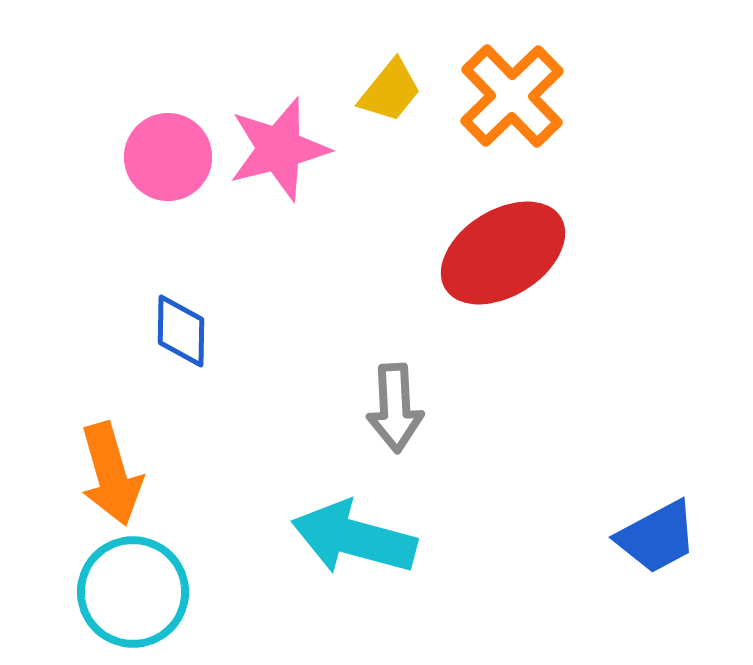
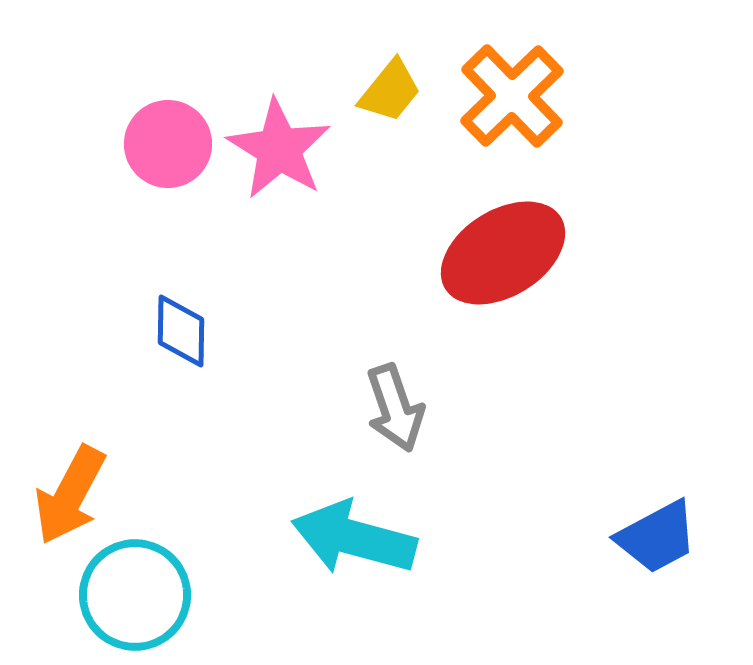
pink star: rotated 26 degrees counterclockwise
pink circle: moved 13 px up
gray arrow: rotated 16 degrees counterclockwise
orange arrow: moved 41 px left, 21 px down; rotated 44 degrees clockwise
cyan circle: moved 2 px right, 3 px down
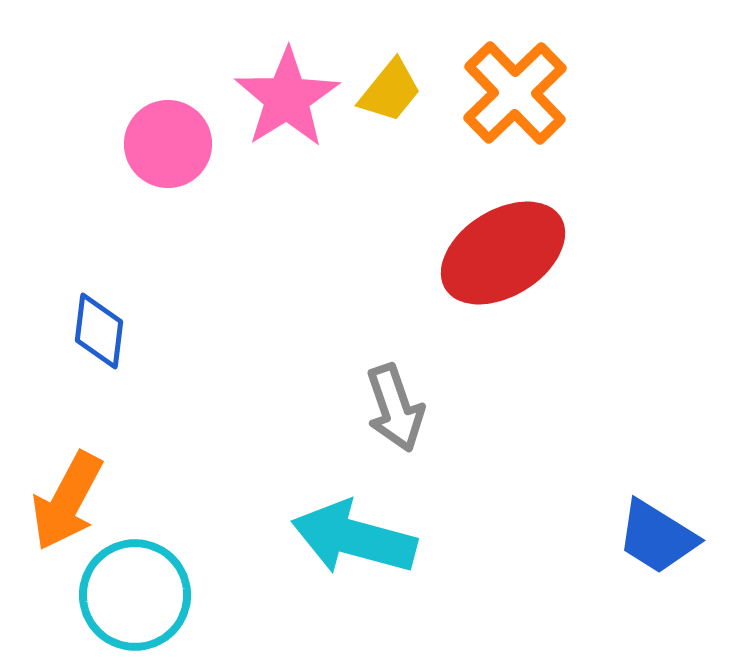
orange cross: moved 3 px right, 3 px up
pink star: moved 8 px right, 51 px up; rotated 8 degrees clockwise
blue diamond: moved 82 px left; rotated 6 degrees clockwise
orange arrow: moved 3 px left, 6 px down
blue trapezoid: rotated 60 degrees clockwise
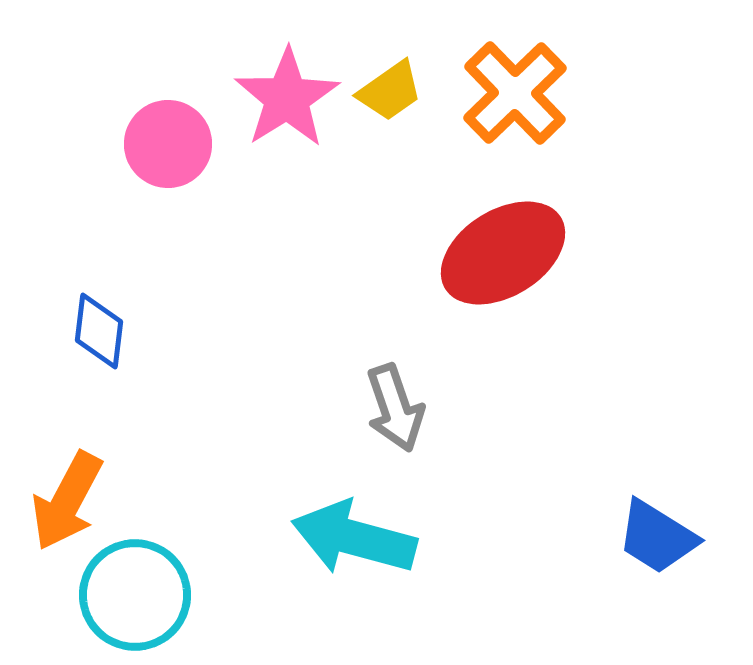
yellow trapezoid: rotated 16 degrees clockwise
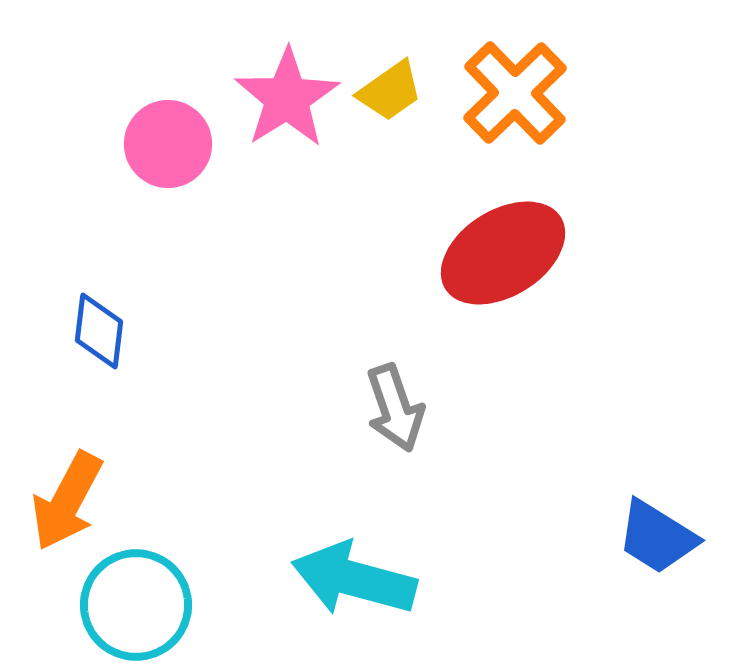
cyan arrow: moved 41 px down
cyan circle: moved 1 px right, 10 px down
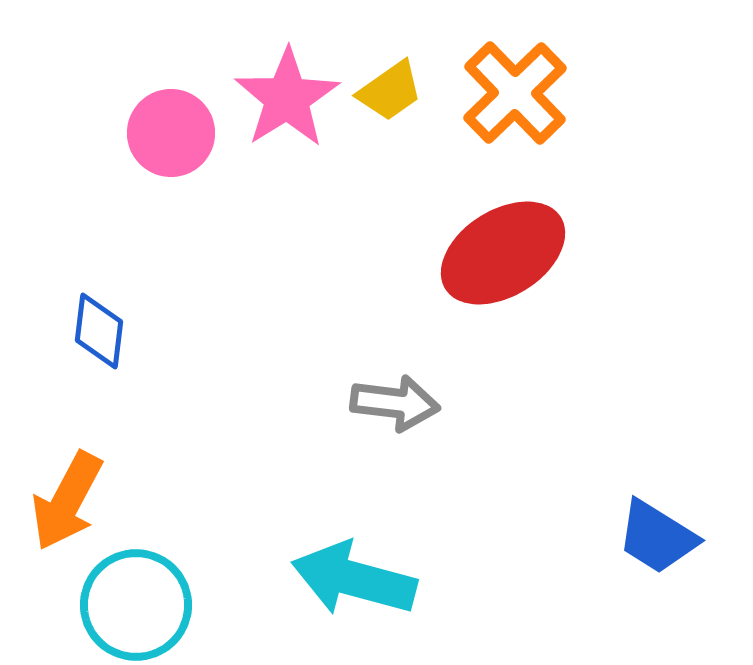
pink circle: moved 3 px right, 11 px up
gray arrow: moved 5 px up; rotated 64 degrees counterclockwise
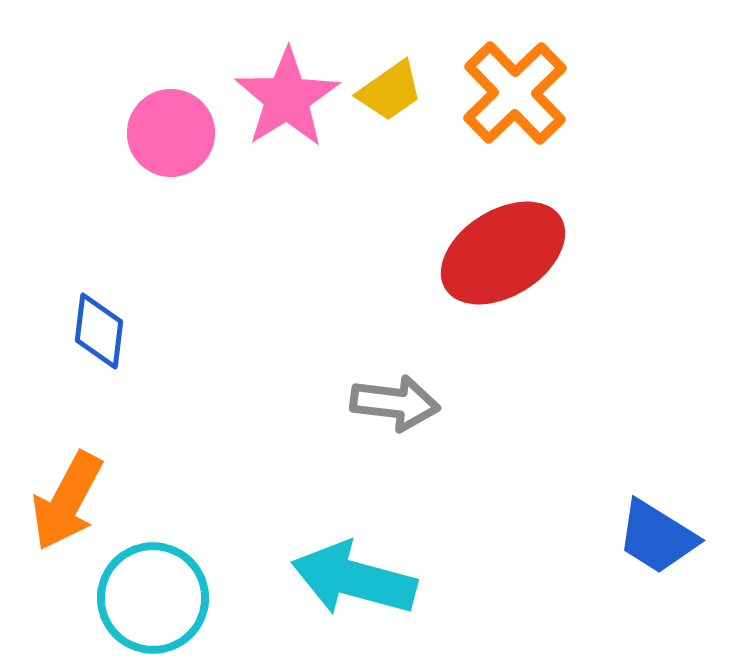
cyan circle: moved 17 px right, 7 px up
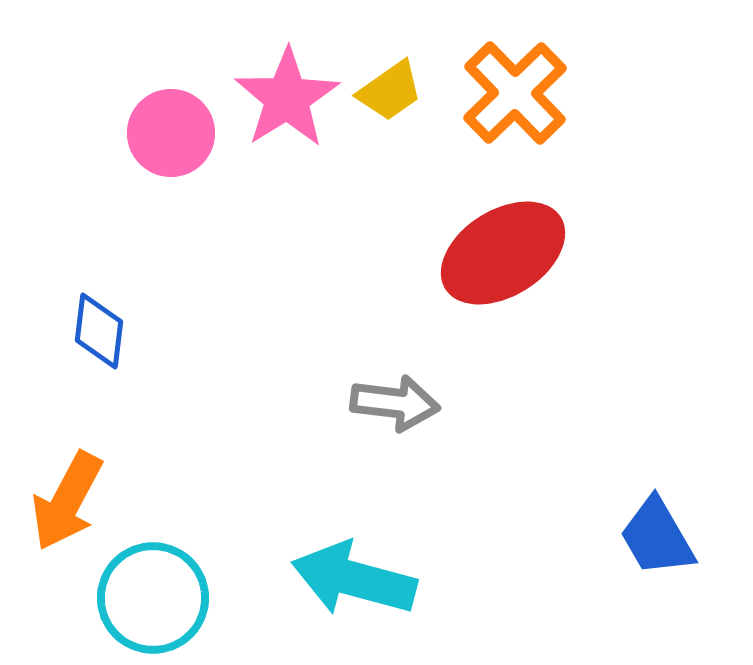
blue trapezoid: rotated 28 degrees clockwise
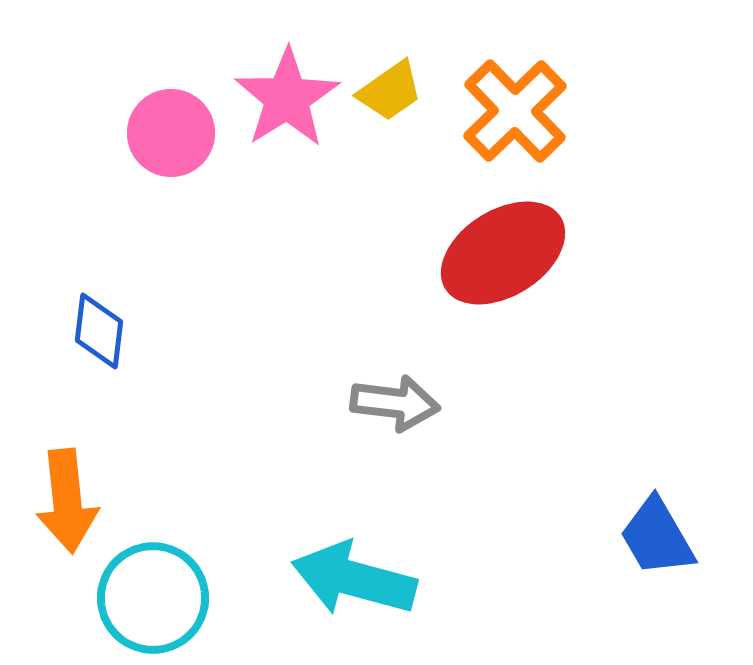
orange cross: moved 18 px down
orange arrow: rotated 34 degrees counterclockwise
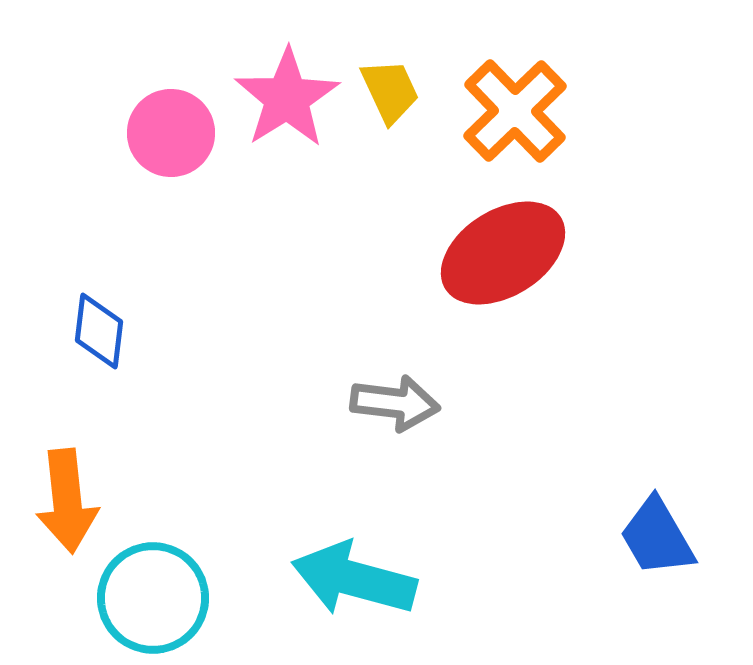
yellow trapezoid: rotated 80 degrees counterclockwise
